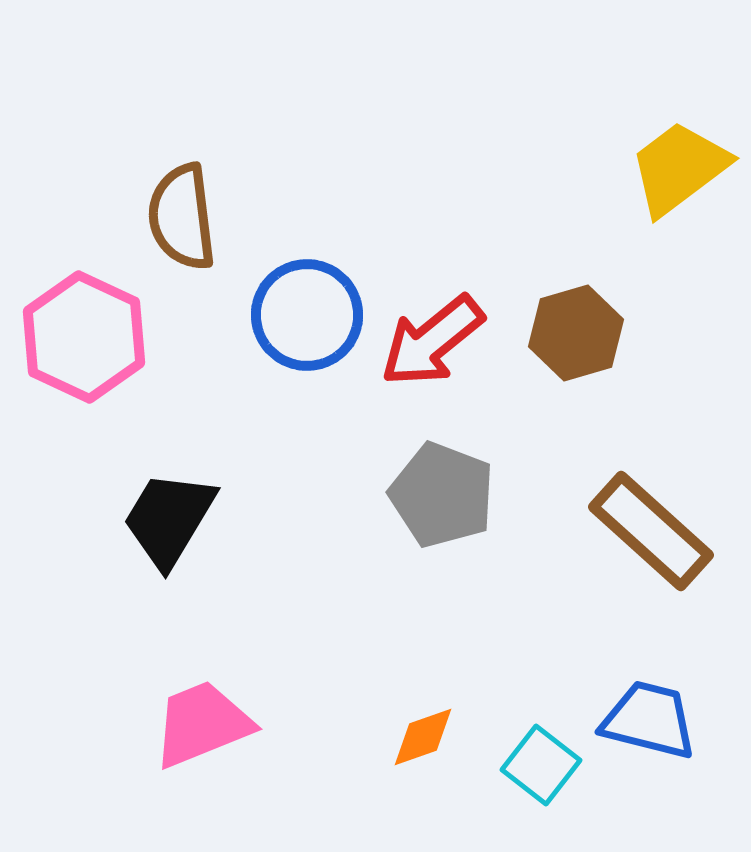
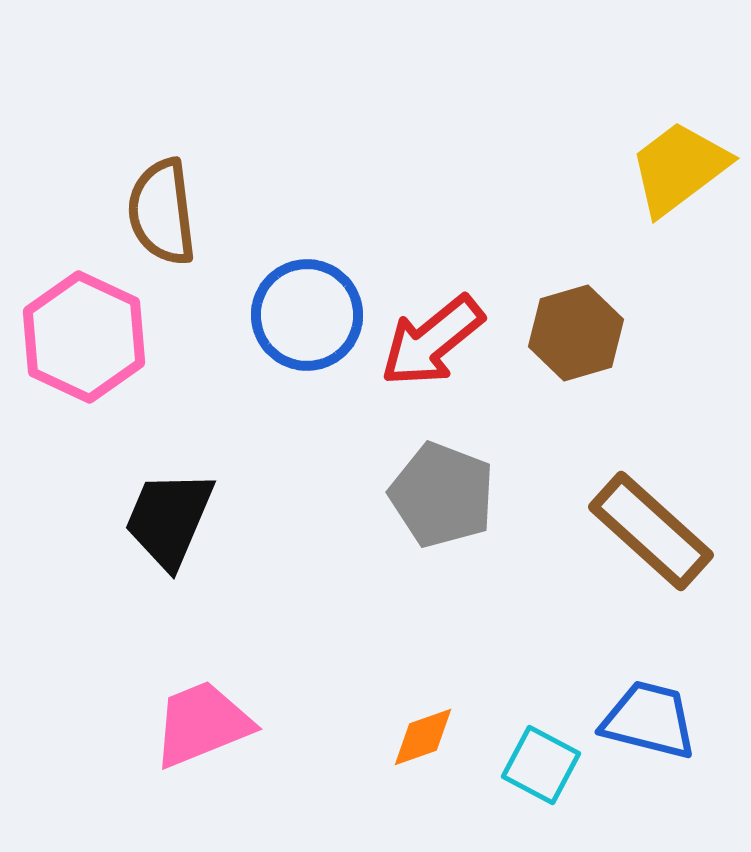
brown semicircle: moved 20 px left, 5 px up
black trapezoid: rotated 8 degrees counterclockwise
cyan square: rotated 10 degrees counterclockwise
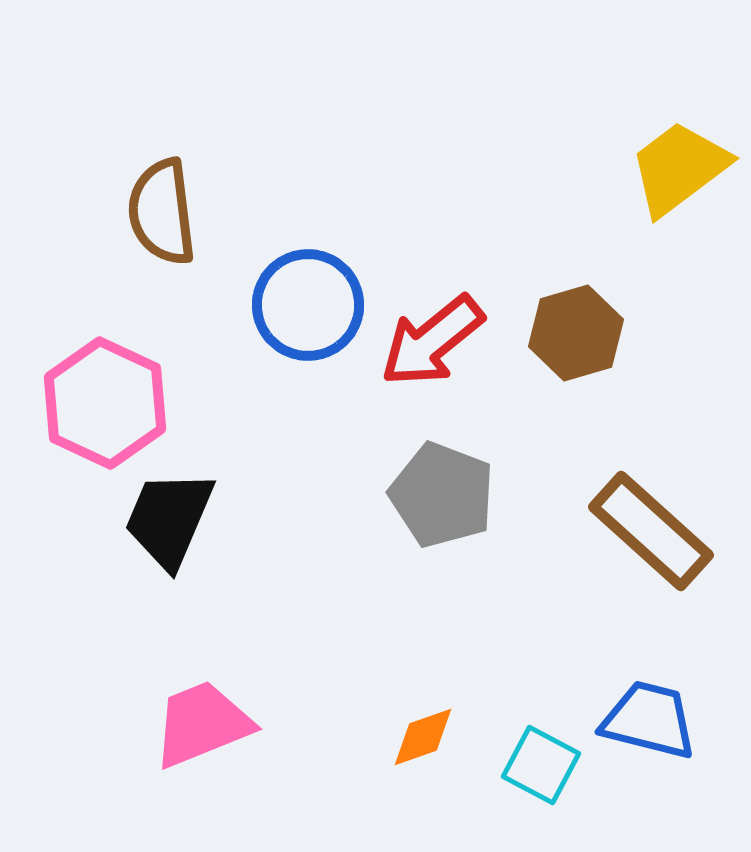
blue circle: moved 1 px right, 10 px up
pink hexagon: moved 21 px right, 66 px down
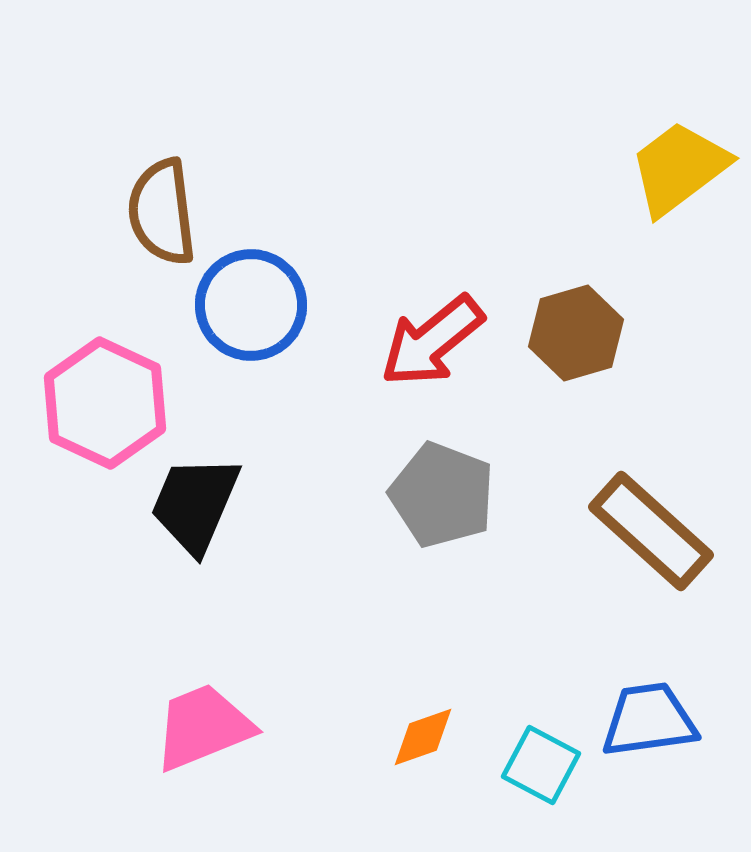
blue circle: moved 57 px left
black trapezoid: moved 26 px right, 15 px up
blue trapezoid: rotated 22 degrees counterclockwise
pink trapezoid: moved 1 px right, 3 px down
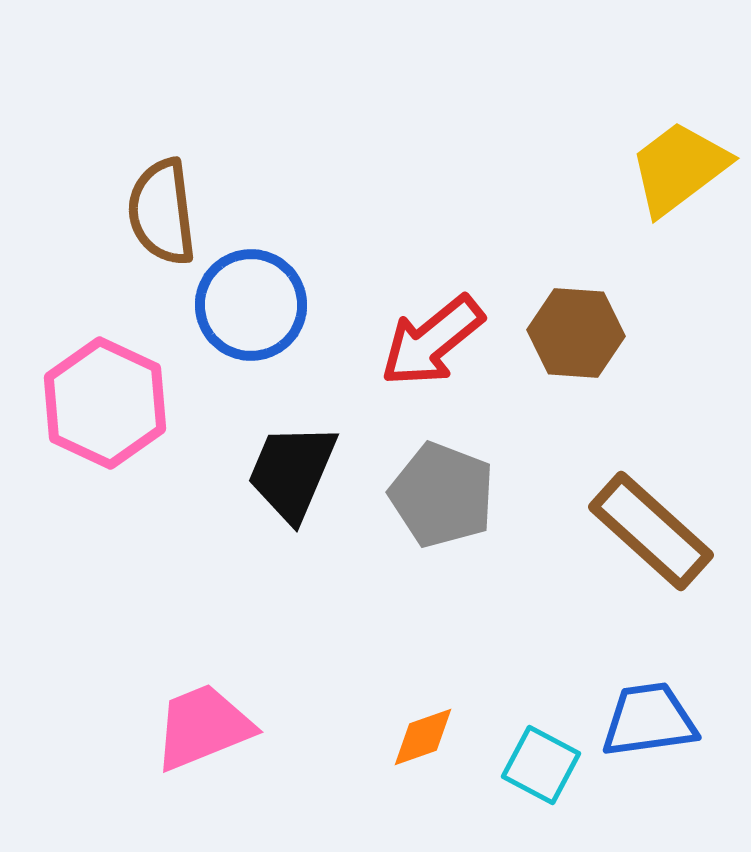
brown hexagon: rotated 20 degrees clockwise
black trapezoid: moved 97 px right, 32 px up
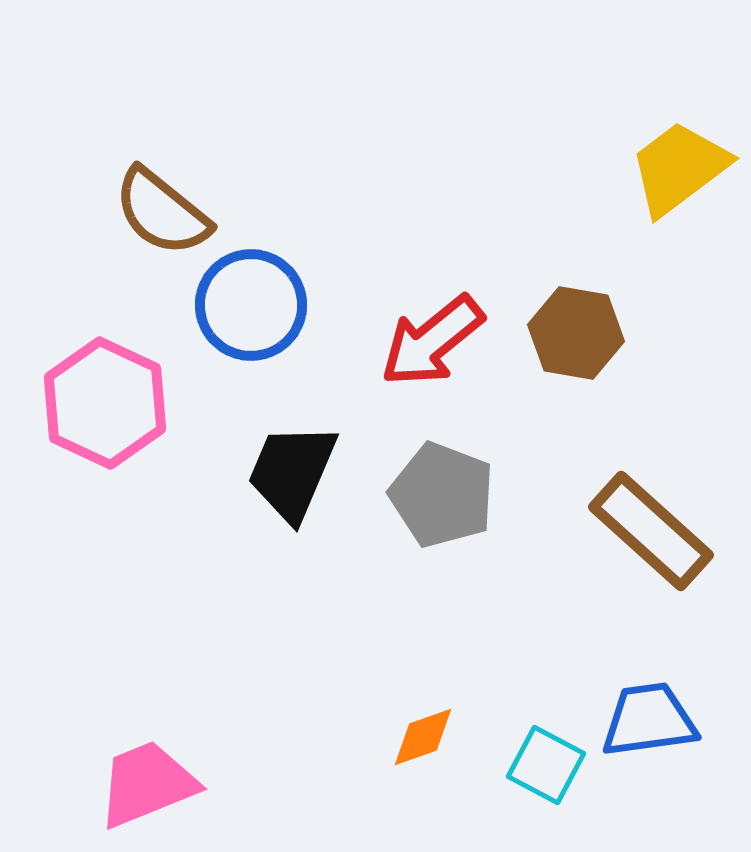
brown semicircle: rotated 44 degrees counterclockwise
brown hexagon: rotated 6 degrees clockwise
pink trapezoid: moved 56 px left, 57 px down
cyan square: moved 5 px right
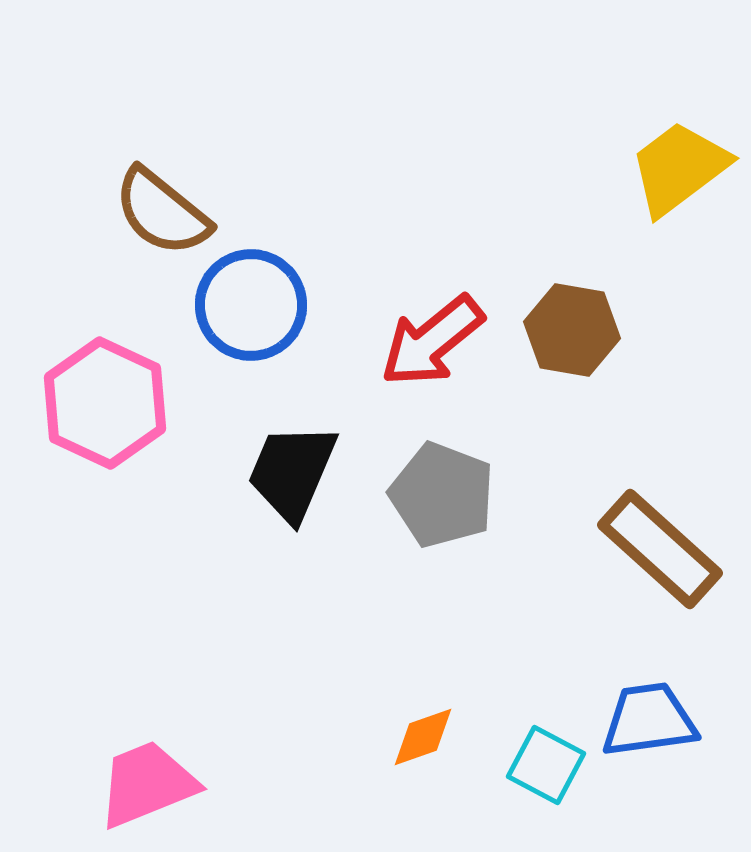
brown hexagon: moved 4 px left, 3 px up
brown rectangle: moved 9 px right, 18 px down
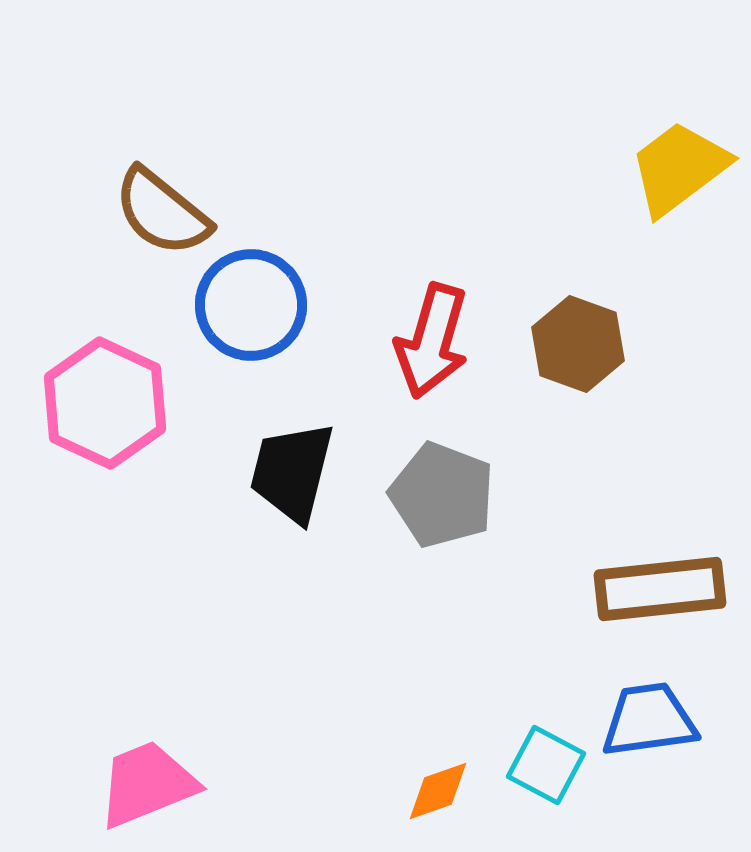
brown hexagon: moved 6 px right, 14 px down; rotated 10 degrees clockwise
red arrow: rotated 35 degrees counterclockwise
black trapezoid: rotated 9 degrees counterclockwise
brown rectangle: moved 40 px down; rotated 48 degrees counterclockwise
orange diamond: moved 15 px right, 54 px down
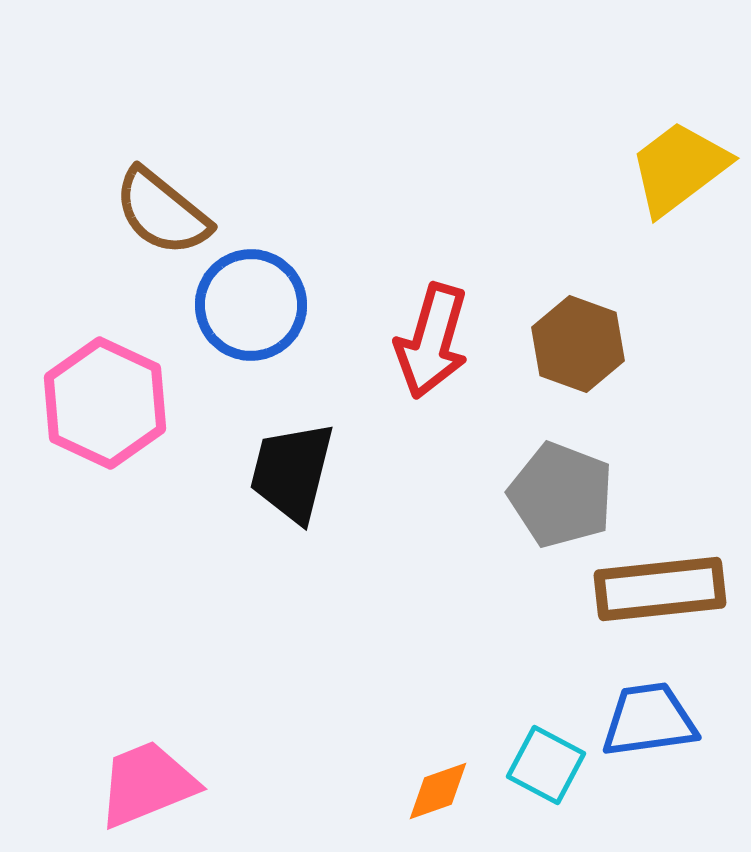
gray pentagon: moved 119 px right
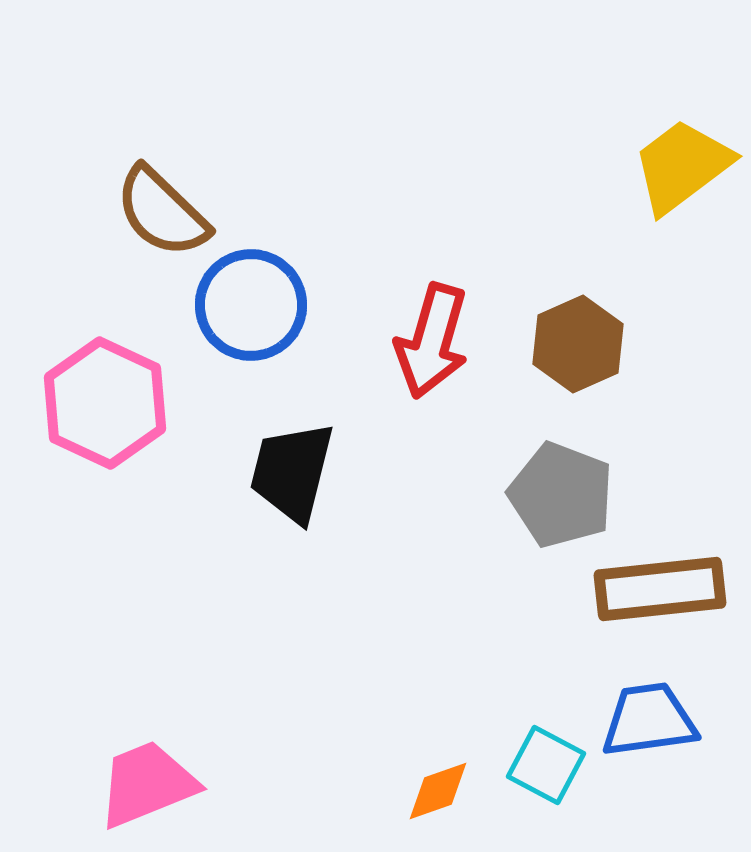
yellow trapezoid: moved 3 px right, 2 px up
brown semicircle: rotated 5 degrees clockwise
brown hexagon: rotated 16 degrees clockwise
